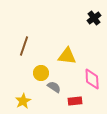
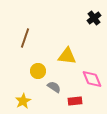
brown line: moved 1 px right, 8 px up
yellow circle: moved 3 px left, 2 px up
pink diamond: rotated 20 degrees counterclockwise
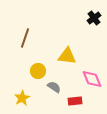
yellow star: moved 1 px left, 3 px up
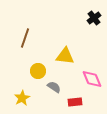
yellow triangle: moved 2 px left
red rectangle: moved 1 px down
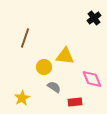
yellow circle: moved 6 px right, 4 px up
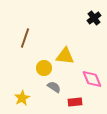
yellow circle: moved 1 px down
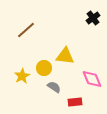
black cross: moved 1 px left
brown line: moved 1 px right, 8 px up; rotated 30 degrees clockwise
yellow star: moved 22 px up
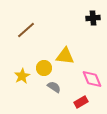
black cross: rotated 32 degrees clockwise
red rectangle: moved 6 px right; rotated 24 degrees counterclockwise
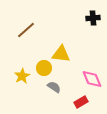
yellow triangle: moved 4 px left, 2 px up
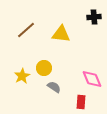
black cross: moved 1 px right, 1 px up
yellow triangle: moved 20 px up
red rectangle: rotated 56 degrees counterclockwise
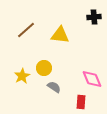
yellow triangle: moved 1 px left, 1 px down
